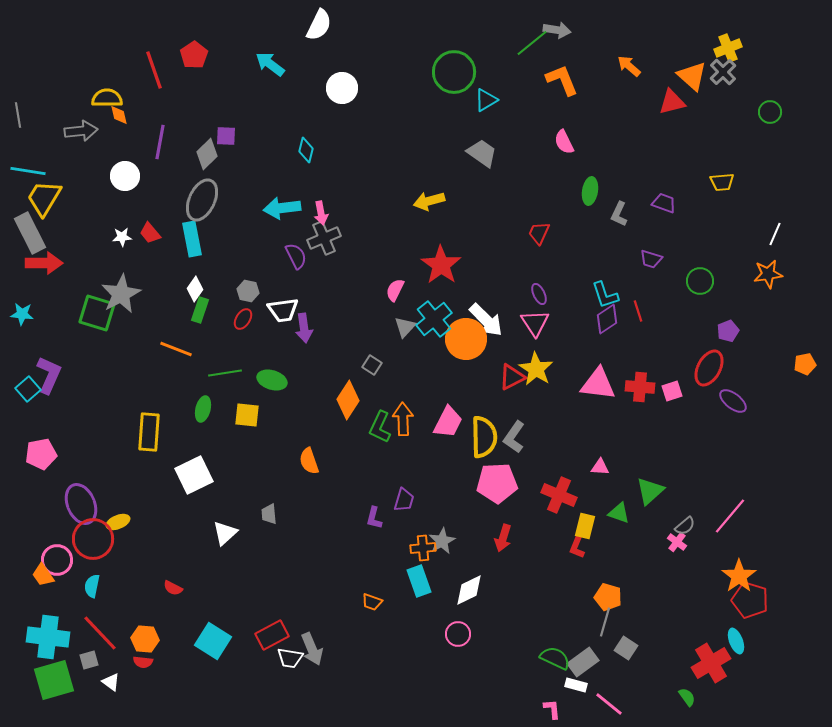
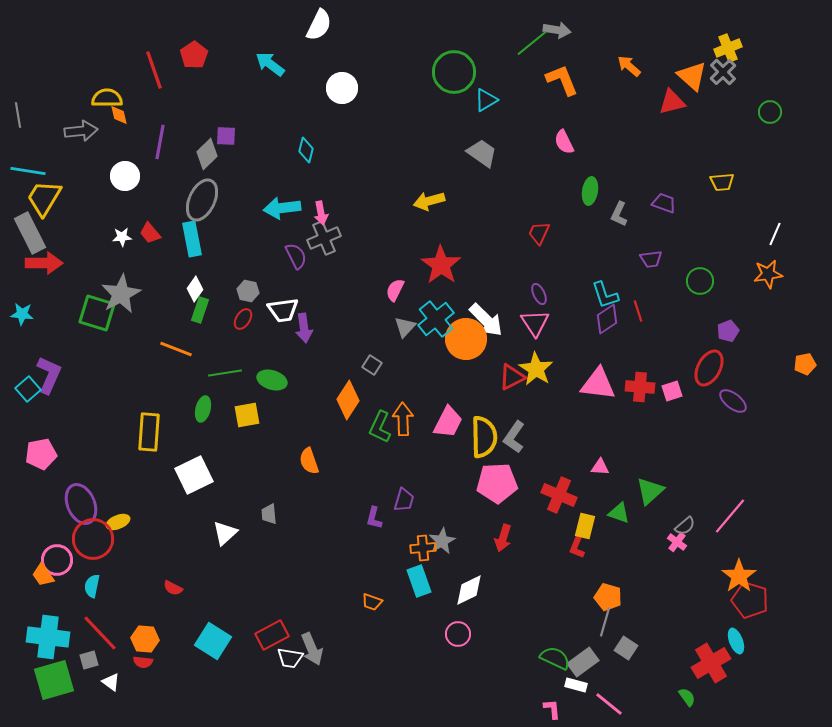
purple trapezoid at (651, 259): rotated 25 degrees counterclockwise
cyan cross at (434, 319): moved 2 px right
yellow square at (247, 415): rotated 16 degrees counterclockwise
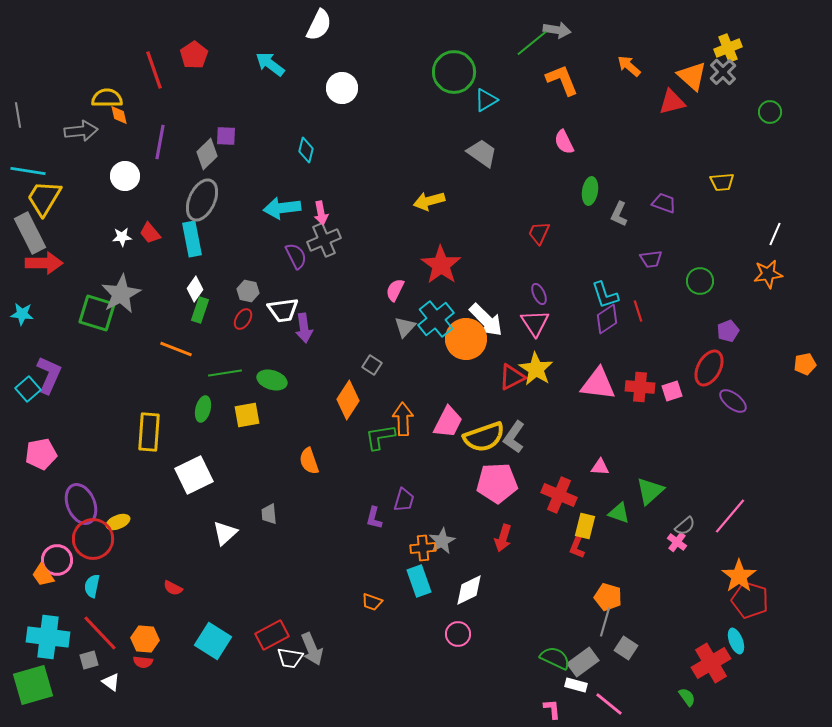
gray cross at (324, 238): moved 2 px down
green L-shape at (380, 427): moved 10 px down; rotated 56 degrees clockwise
yellow semicircle at (484, 437): rotated 72 degrees clockwise
green square at (54, 680): moved 21 px left, 5 px down
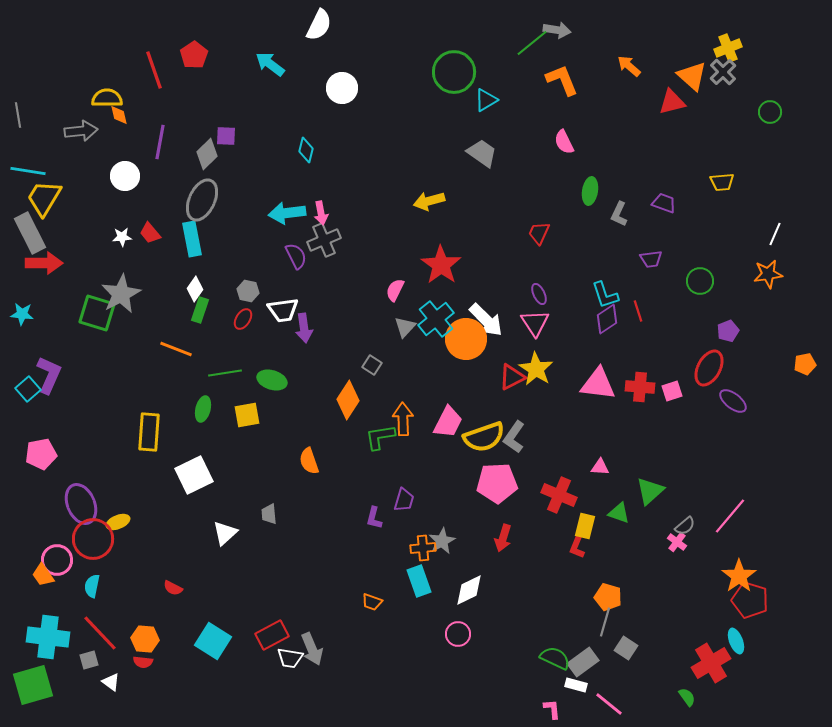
cyan arrow at (282, 208): moved 5 px right, 5 px down
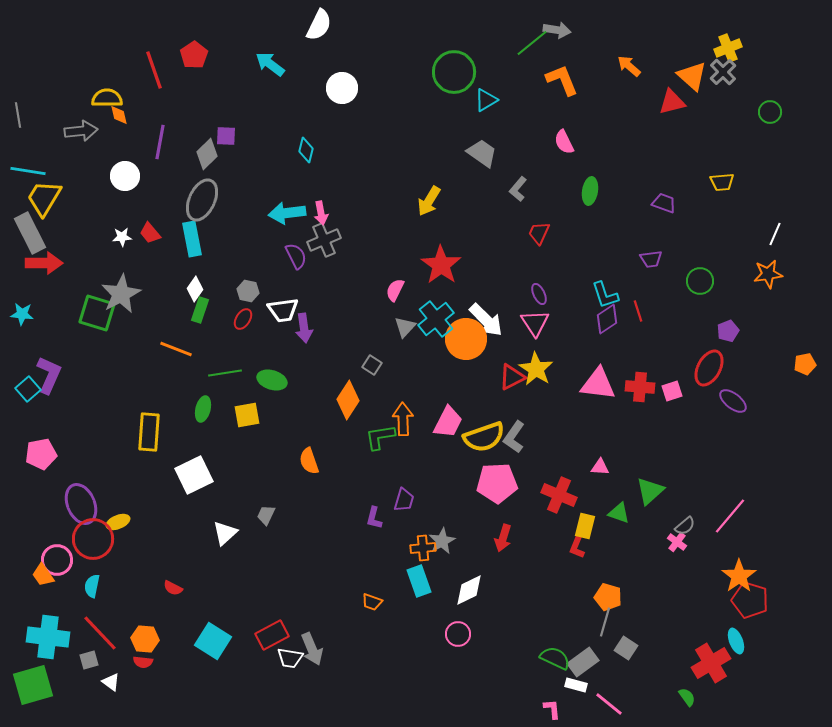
yellow arrow at (429, 201): rotated 44 degrees counterclockwise
gray L-shape at (619, 214): moved 101 px left, 25 px up; rotated 15 degrees clockwise
gray trapezoid at (269, 514): moved 3 px left, 1 px down; rotated 30 degrees clockwise
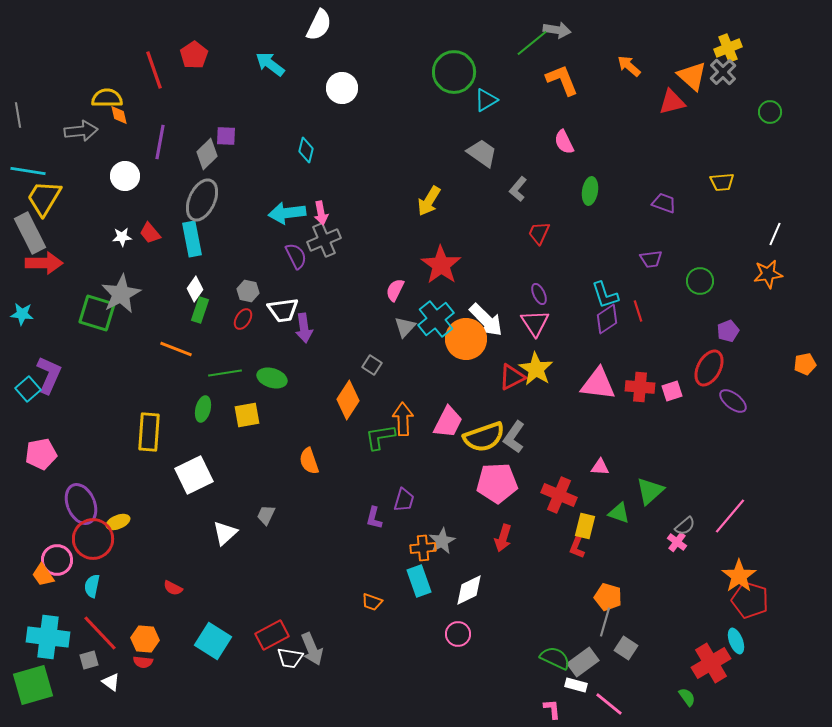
green ellipse at (272, 380): moved 2 px up
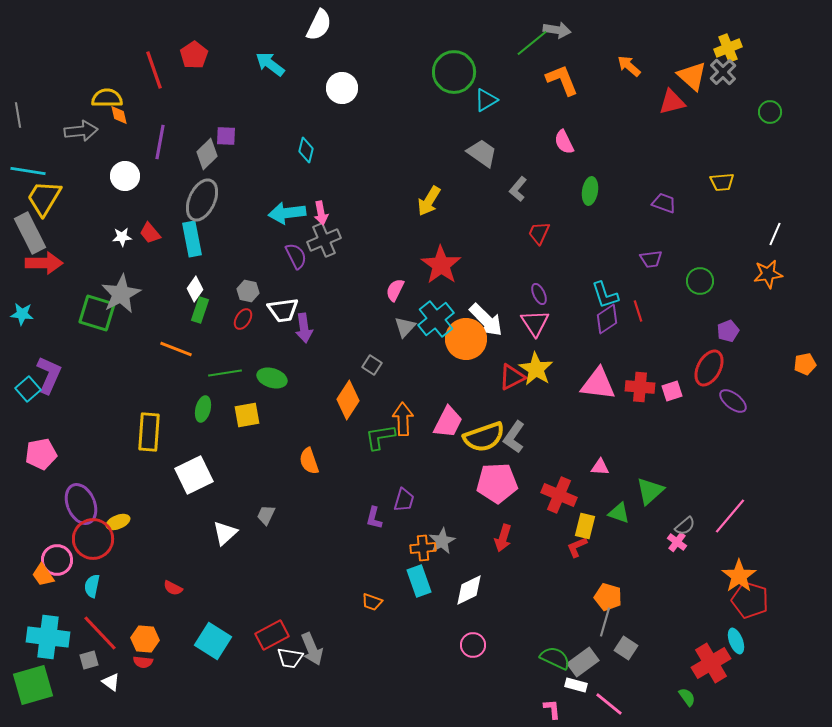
red L-shape at (577, 547): rotated 45 degrees clockwise
pink circle at (458, 634): moved 15 px right, 11 px down
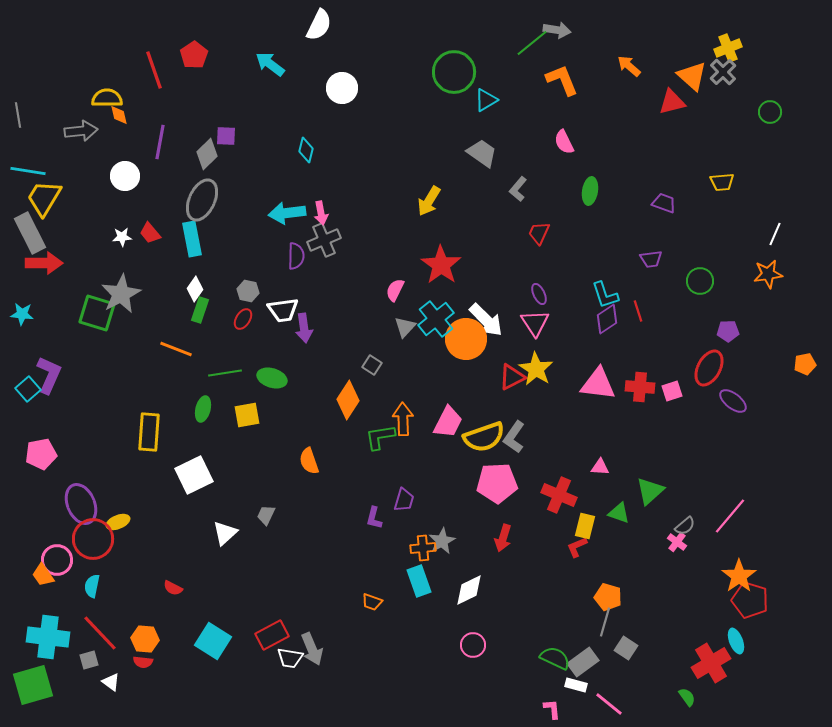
purple semicircle at (296, 256): rotated 28 degrees clockwise
purple pentagon at (728, 331): rotated 20 degrees clockwise
